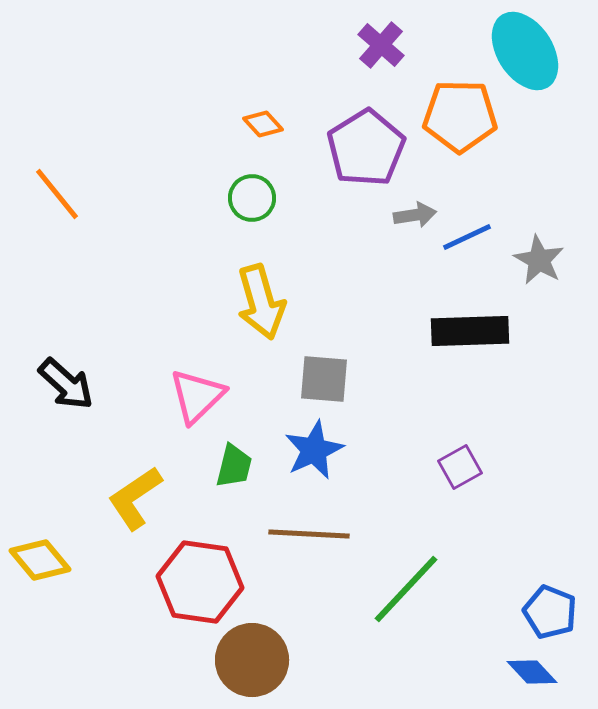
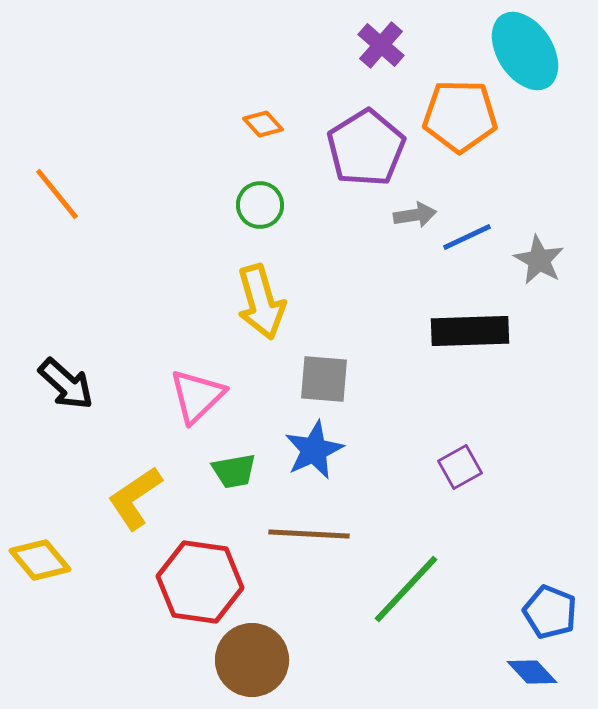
green circle: moved 8 px right, 7 px down
green trapezoid: moved 5 px down; rotated 66 degrees clockwise
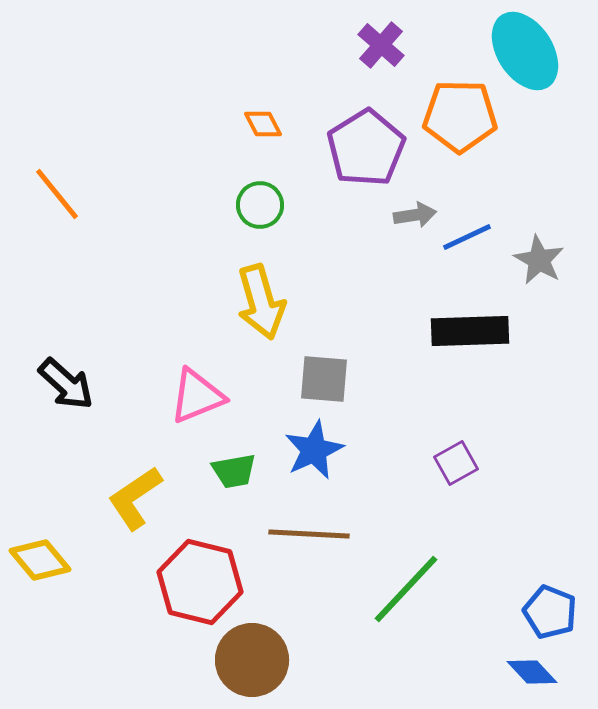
orange diamond: rotated 15 degrees clockwise
pink triangle: rotated 22 degrees clockwise
purple square: moved 4 px left, 4 px up
red hexagon: rotated 6 degrees clockwise
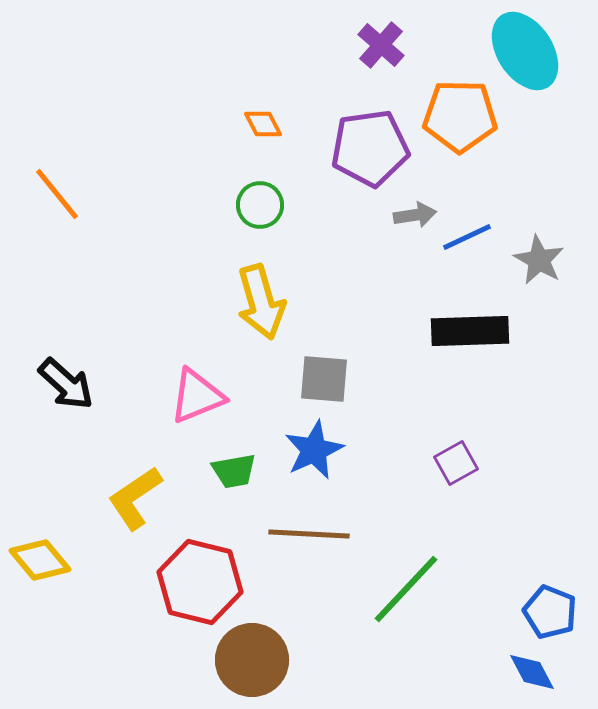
purple pentagon: moved 4 px right; rotated 24 degrees clockwise
blue diamond: rotated 15 degrees clockwise
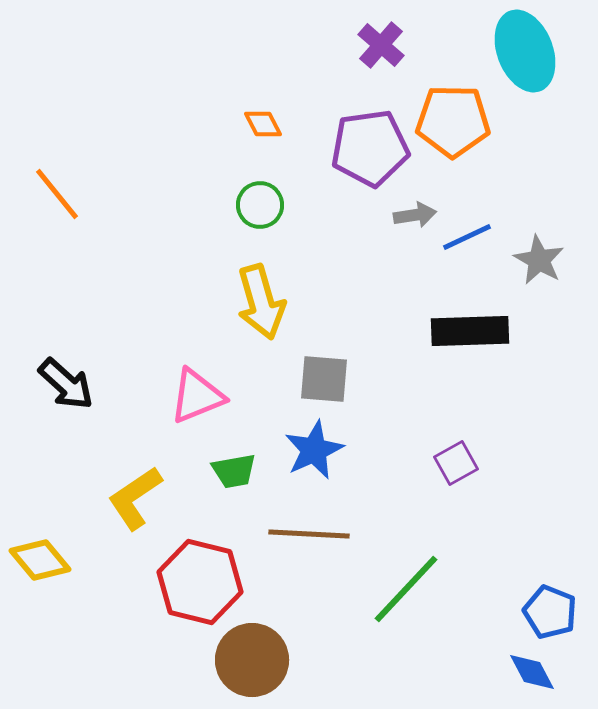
cyan ellipse: rotated 12 degrees clockwise
orange pentagon: moved 7 px left, 5 px down
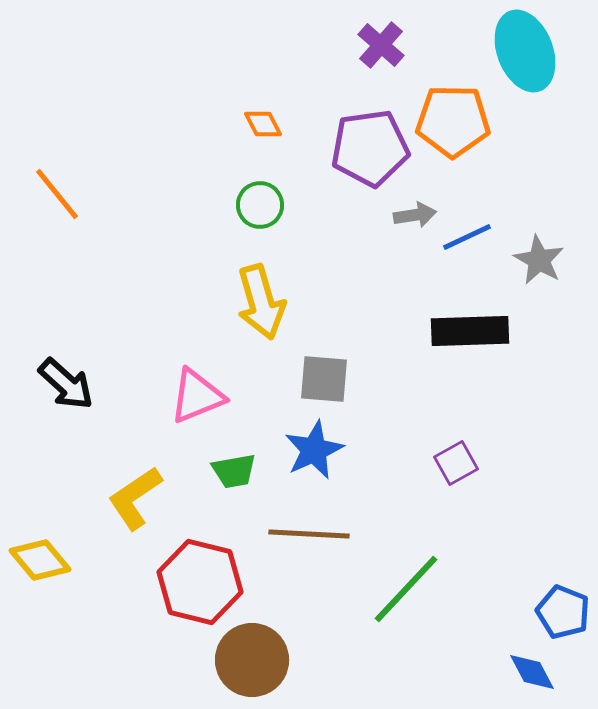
blue pentagon: moved 13 px right
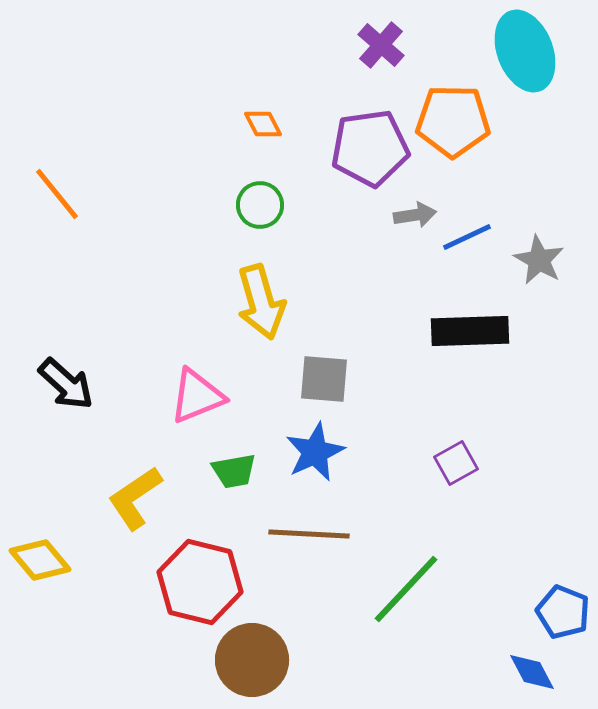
blue star: moved 1 px right, 2 px down
